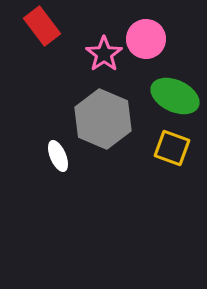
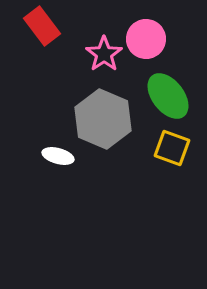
green ellipse: moved 7 px left; rotated 27 degrees clockwise
white ellipse: rotated 52 degrees counterclockwise
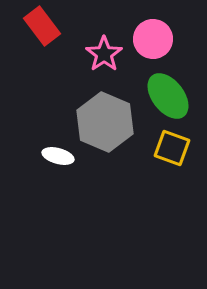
pink circle: moved 7 px right
gray hexagon: moved 2 px right, 3 px down
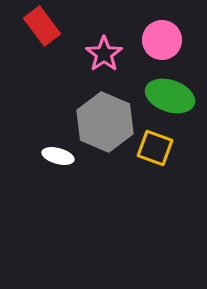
pink circle: moved 9 px right, 1 px down
green ellipse: moved 2 px right; rotated 33 degrees counterclockwise
yellow square: moved 17 px left
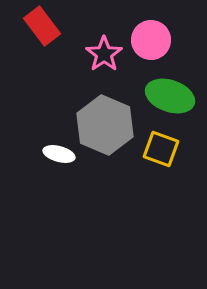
pink circle: moved 11 px left
gray hexagon: moved 3 px down
yellow square: moved 6 px right, 1 px down
white ellipse: moved 1 px right, 2 px up
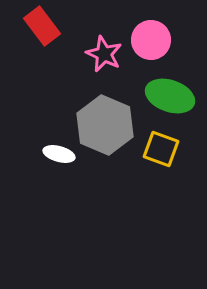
pink star: rotated 12 degrees counterclockwise
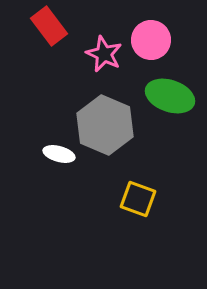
red rectangle: moved 7 px right
yellow square: moved 23 px left, 50 px down
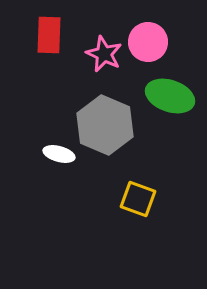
red rectangle: moved 9 px down; rotated 39 degrees clockwise
pink circle: moved 3 px left, 2 px down
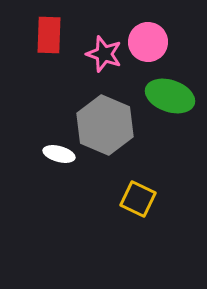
pink star: rotated 6 degrees counterclockwise
yellow square: rotated 6 degrees clockwise
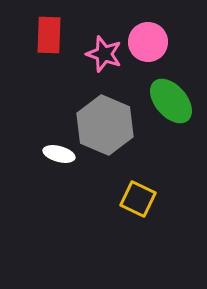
green ellipse: moved 1 px right, 5 px down; rotated 30 degrees clockwise
